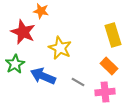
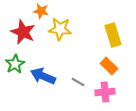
yellow star: moved 19 px up; rotated 20 degrees counterclockwise
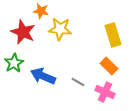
green star: moved 1 px left, 1 px up
pink cross: rotated 30 degrees clockwise
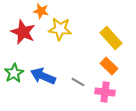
yellow rectangle: moved 2 px left, 3 px down; rotated 25 degrees counterclockwise
green star: moved 10 px down
pink cross: rotated 18 degrees counterclockwise
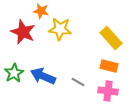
orange rectangle: rotated 30 degrees counterclockwise
pink cross: moved 3 px right, 1 px up
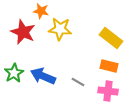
yellow rectangle: rotated 10 degrees counterclockwise
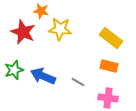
green star: moved 3 px up; rotated 12 degrees clockwise
pink cross: moved 7 px down
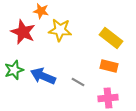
yellow star: moved 1 px down
pink cross: rotated 12 degrees counterclockwise
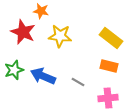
yellow star: moved 6 px down
